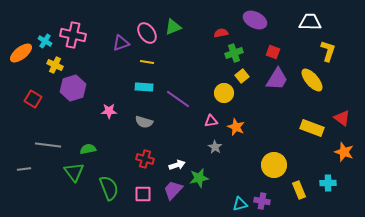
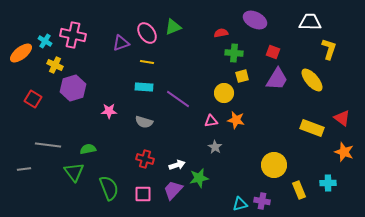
yellow L-shape at (328, 51): moved 1 px right, 2 px up
green cross at (234, 53): rotated 24 degrees clockwise
yellow square at (242, 76): rotated 24 degrees clockwise
orange star at (236, 127): moved 7 px up; rotated 12 degrees counterclockwise
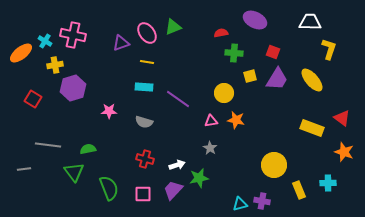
yellow cross at (55, 65): rotated 35 degrees counterclockwise
yellow square at (242, 76): moved 8 px right
gray star at (215, 147): moved 5 px left, 1 px down
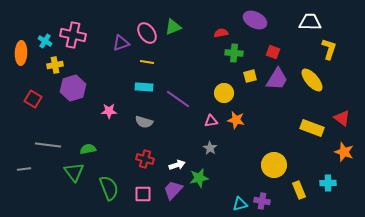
orange ellipse at (21, 53): rotated 50 degrees counterclockwise
